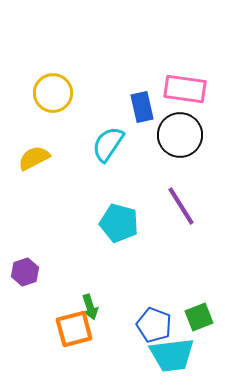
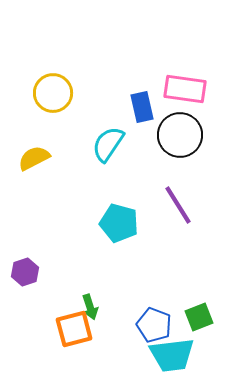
purple line: moved 3 px left, 1 px up
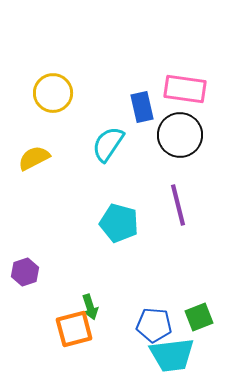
purple line: rotated 18 degrees clockwise
blue pentagon: rotated 16 degrees counterclockwise
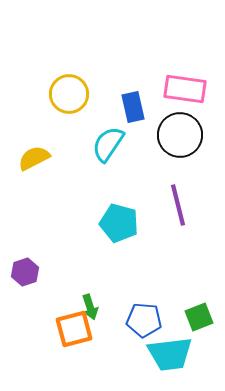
yellow circle: moved 16 px right, 1 px down
blue rectangle: moved 9 px left
blue pentagon: moved 10 px left, 5 px up
cyan trapezoid: moved 2 px left, 1 px up
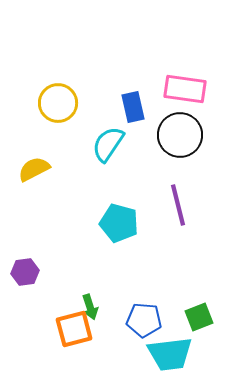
yellow circle: moved 11 px left, 9 px down
yellow semicircle: moved 11 px down
purple hexagon: rotated 12 degrees clockwise
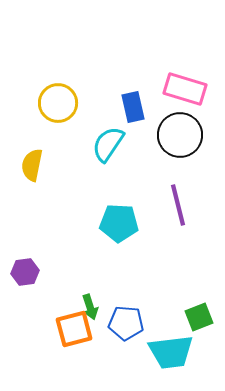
pink rectangle: rotated 9 degrees clockwise
yellow semicircle: moved 2 px left, 4 px up; rotated 52 degrees counterclockwise
cyan pentagon: rotated 12 degrees counterclockwise
blue pentagon: moved 18 px left, 3 px down
cyan trapezoid: moved 1 px right, 2 px up
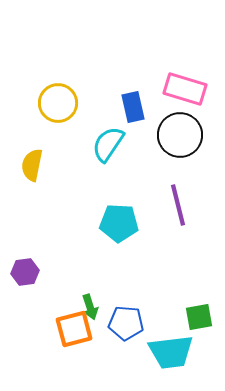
green square: rotated 12 degrees clockwise
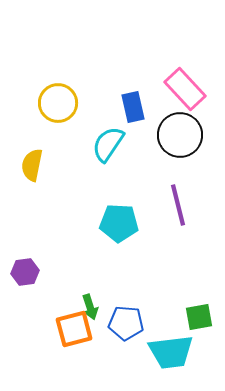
pink rectangle: rotated 30 degrees clockwise
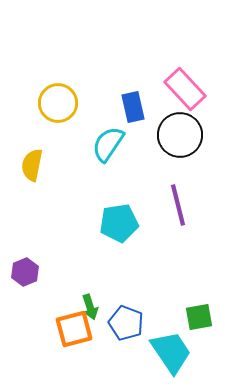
cyan pentagon: rotated 12 degrees counterclockwise
purple hexagon: rotated 16 degrees counterclockwise
blue pentagon: rotated 16 degrees clockwise
cyan trapezoid: rotated 117 degrees counterclockwise
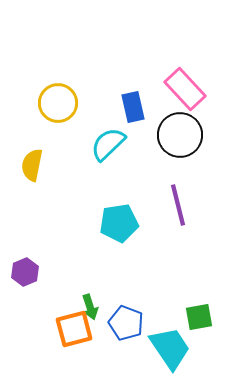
cyan semicircle: rotated 12 degrees clockwise
cyan trapezoid: moved 1 px left, 4 px up
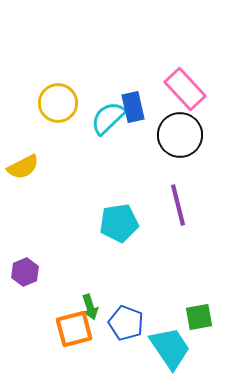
cyan semicircle: moved 26 px up
yellow semicircle: moved 9 px left, 2 px down; rotated 128 degrees counterclockwise
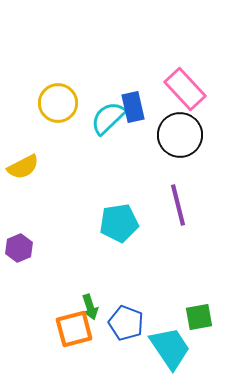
purple hexagon: moved 6 px left, 24 px up
